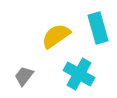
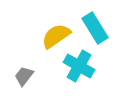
cyan rectangle: moved 3 px left; rotated 16 degrees counterclockwise
cyan cross: moved 8 px up
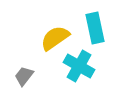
cyan rectangle: rotated 20 degrees clockwise
yellow semicircle: moved 1 px left, 2 px down
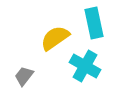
cyan rectangle: moved 1 px left, 5 px up
cyan cross: moved 6 px right
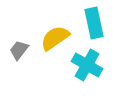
cyan cross: moved 2 px right, 1 px up
gray trapezoid: moved 5 px left, 26 px up
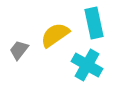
yellow semicircle: moved 3 px up
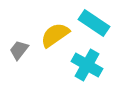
cyan rectangle: rotated 44 degrees counterclockwise
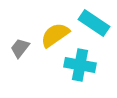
gray trapezoid: moved 1 px right, 2 px up
cyan cross: moved 7 px left; rotated 20 degrees counterclockwise
